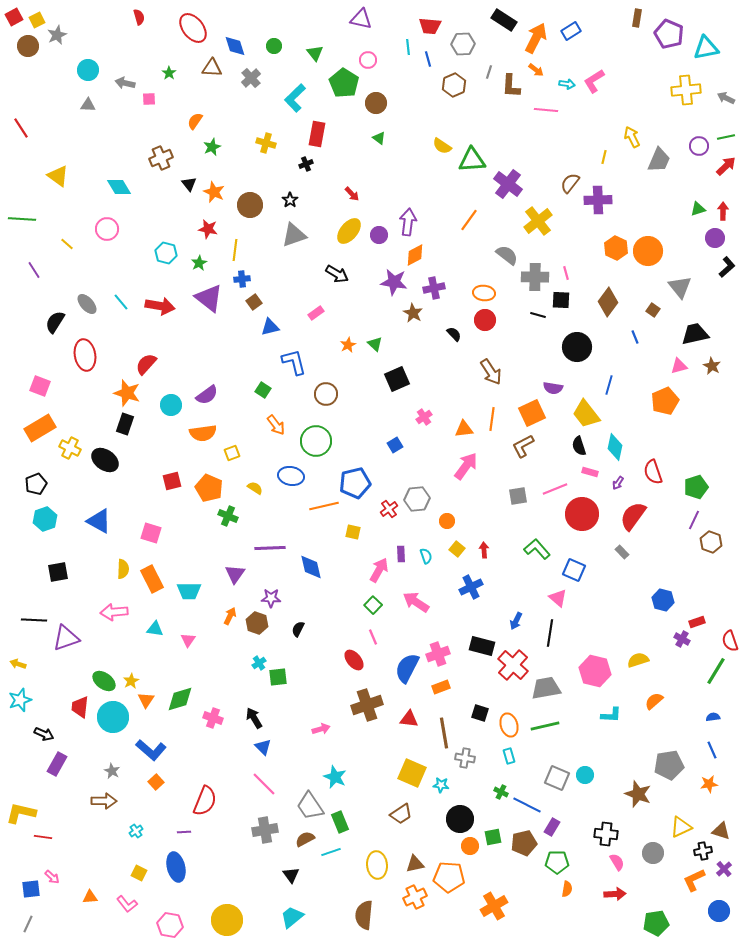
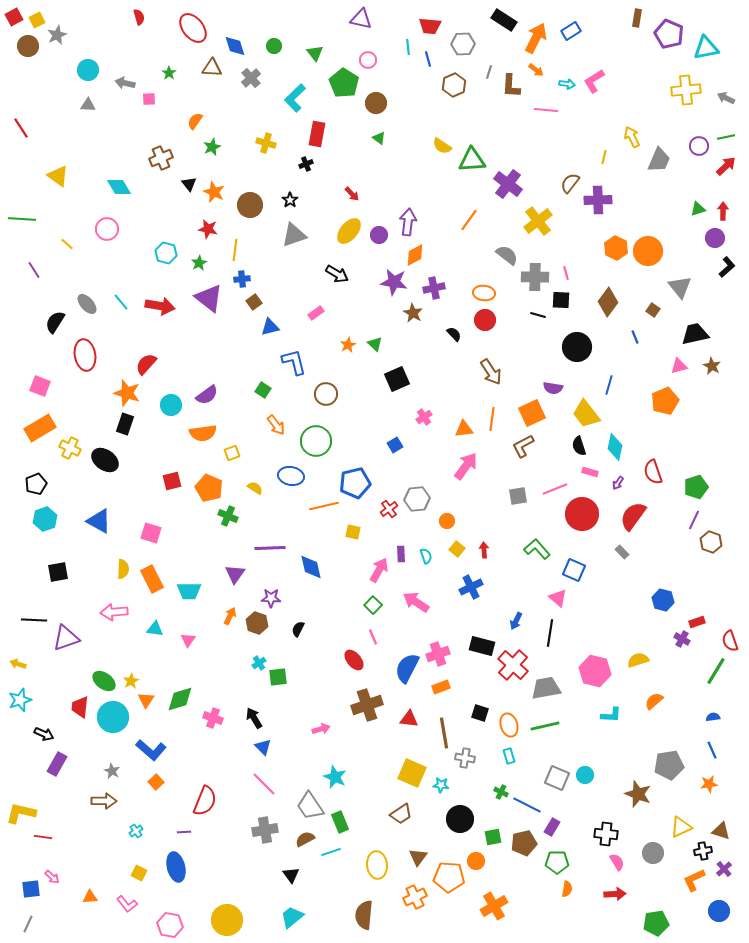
orange circle at (470, 846): moved 6 px right, 15 px down
brown triangle at (415, 864): moved 3 px right, 7 px up; rotated 42 degrees counterclockwise
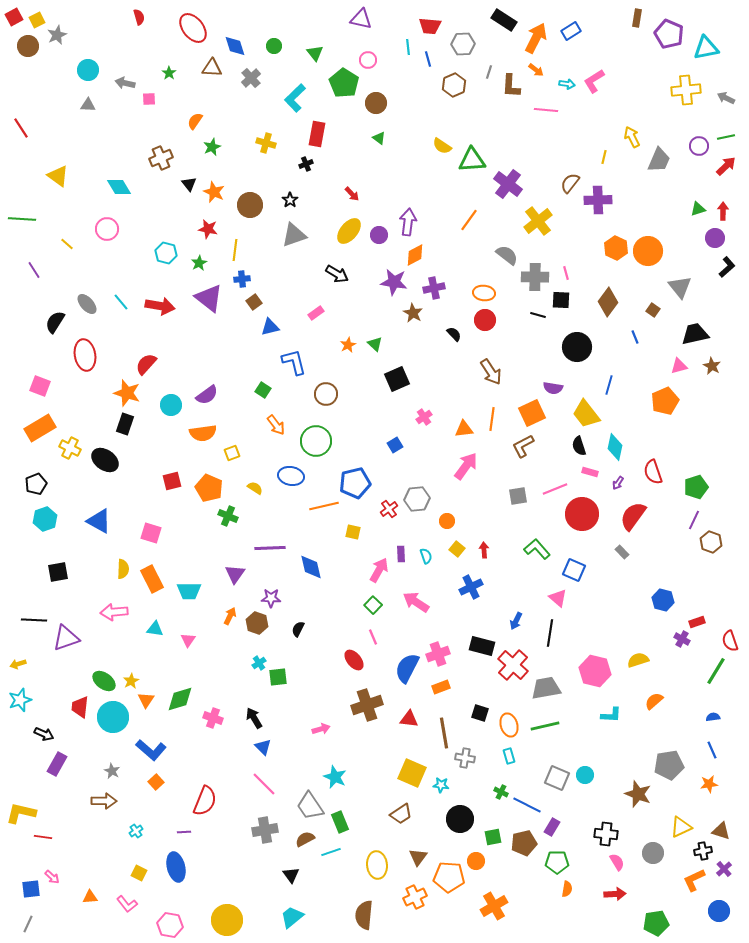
yellow arrow at (18, 664): rotated 35 degrees counterclockwise
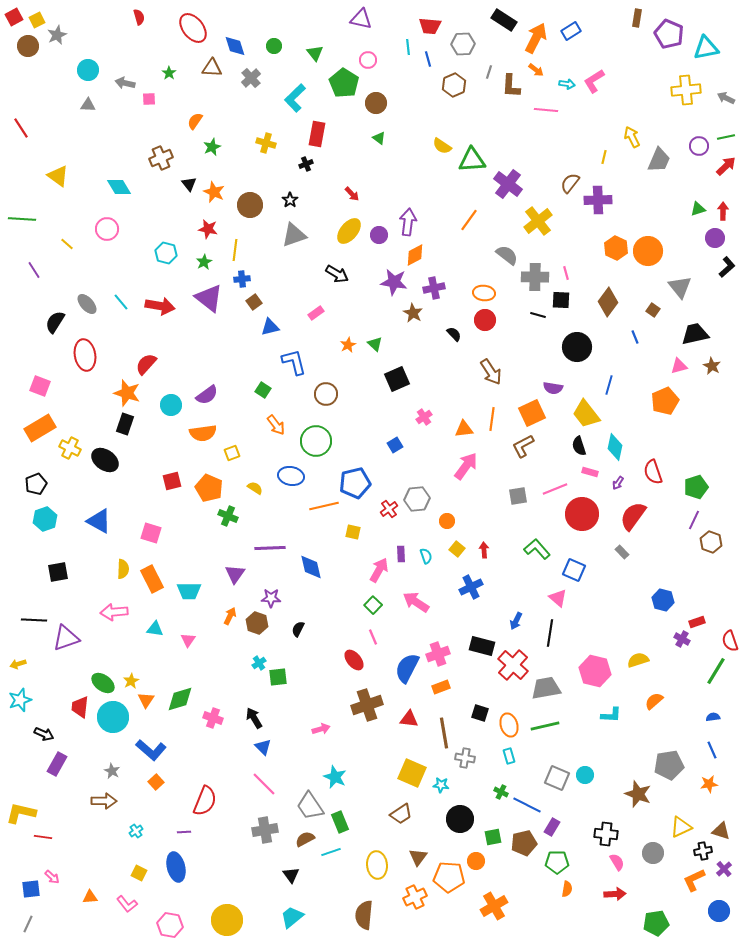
green star at (199, 263): moved 5 px right, 1 px up
green ellipse at (104, 681): moved 1 px left, 2 px down
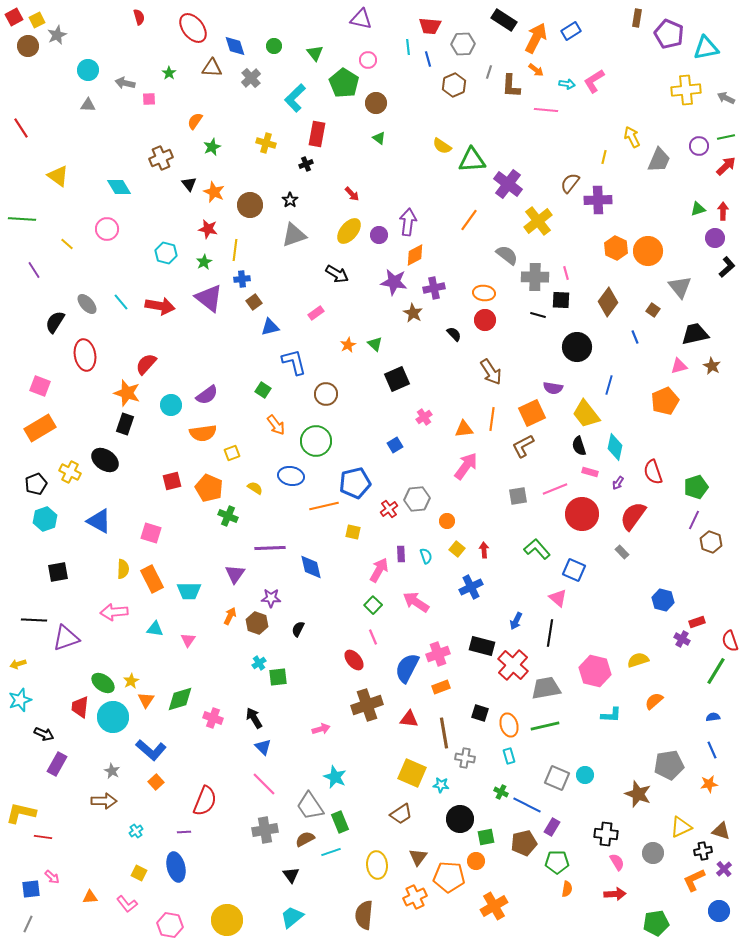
yellow cross at (70, 448): moved 24 px down
green square at (493, 837): moved 7 px left
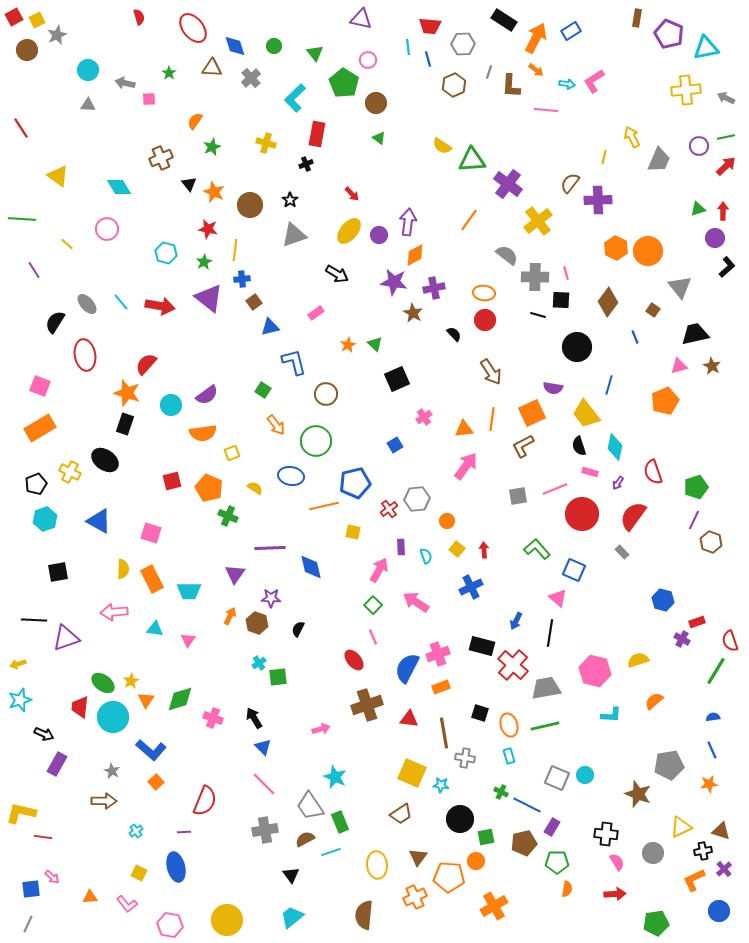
brown circle at (28, 46): moved 1 px left, 4 px down
purple rectangle at (401, 554): moved 7 px up
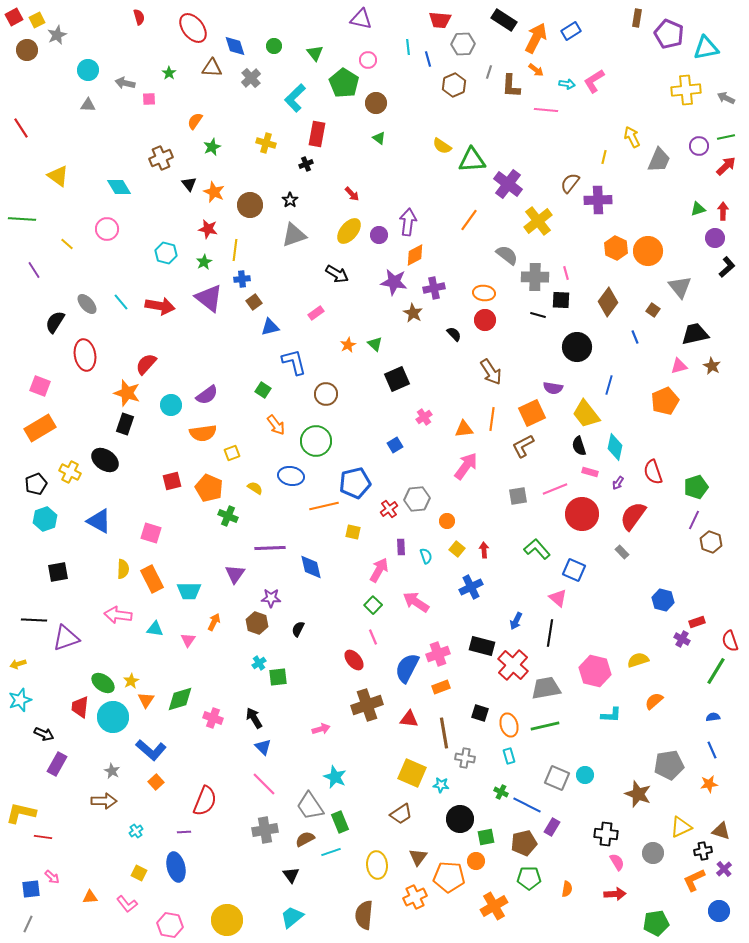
red trapezoid at (430, 26): moved 10 px right, 6 px up
pink arrow at (114, 612): moved 4 px right, 3 px down; rotated 12 degrees clockwise
orange arrow at (230, 616): moved 16 px left, 6 px down
green pentagon at (557, 862): moved 28 px left, 16 px down
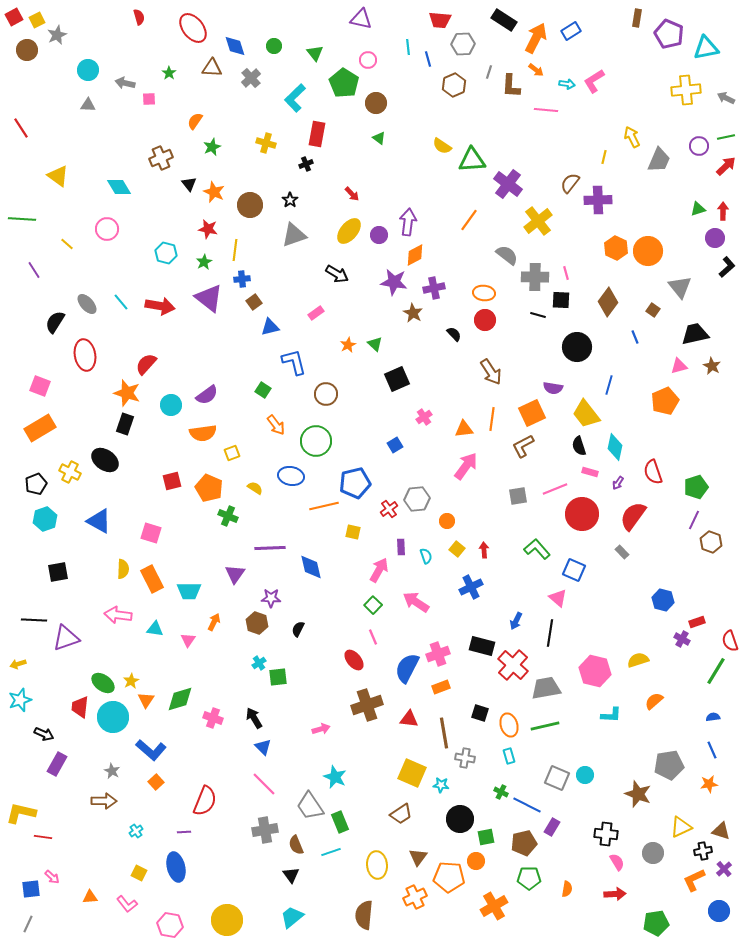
brown semicircle at (305, 839): moved 9 px left, 6 px down; rotated 84 degrees counterclockwise
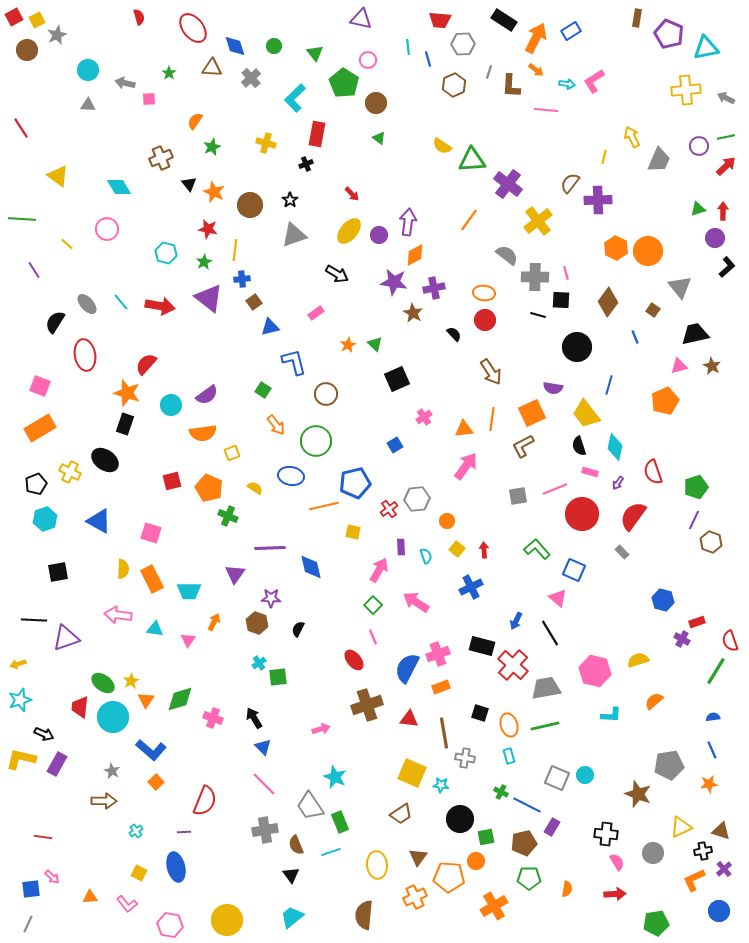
black line at (550, 633): rotated 40 degrees counterclockwise
yellow L-shape at (21, 813): moved 54 px up
